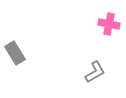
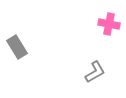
gray rectangle: moved 2 px right, 6 px up
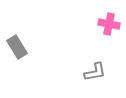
gray L-shape: rotated 20 degrees clockwise
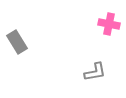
gray rectangle: moved 5 px up
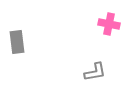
gray rectangle: rotated 25 degrees clockwise
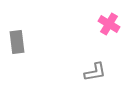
pink cross: rotated 20 degrees clockwise
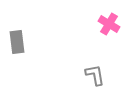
gray L-shape: moved 3 px down; rotated 90 degrees counterclockwise
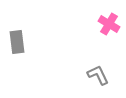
gray L-shape: moved 3 px right; rotated 15 degrees counterclockwise
